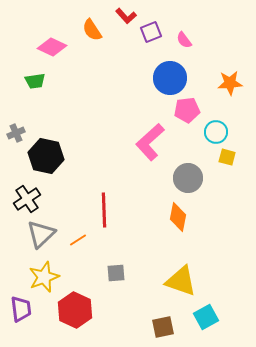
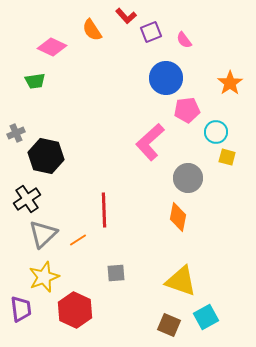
blue circle: moved 4 px left
orange star: rotated 30 degrees counterclockwise
gray triangle: moved 2 px right
brown square: moved 6 px right, 2 px up; rotated 35 degrees clockwise
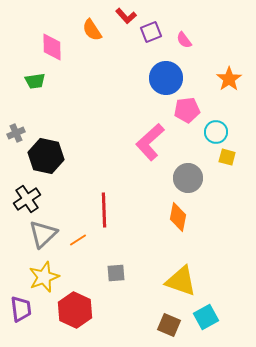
pink diamond: rotated 64 degrees clockwise
orange star: moved 1 px left, 4 px up
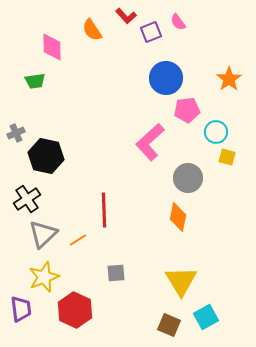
pink semicircle: moved 6 px left, 18 px up
yellow triangle: rotated 40 degrees clockwise
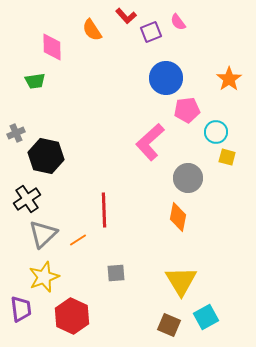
red hexagon: moved 3 px left, 6 px down
